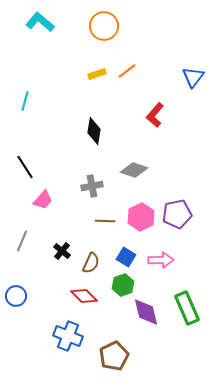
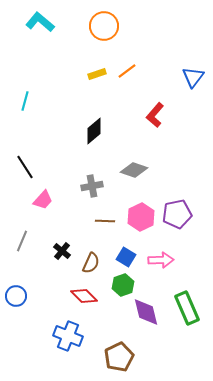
black diamond: rotated 40 degrees clockwise
brown pentagon: moved 5 px right, 1 px down
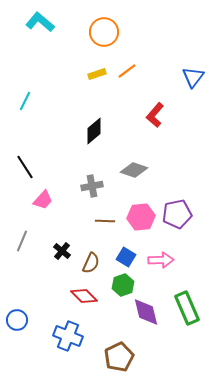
orange circle: moved 6 px down
cyan line: rotated 12 degrees clockwise
pink hexagon: rotated 20 degrees clockwise
blue circle: moved 1 px right, 24 px down
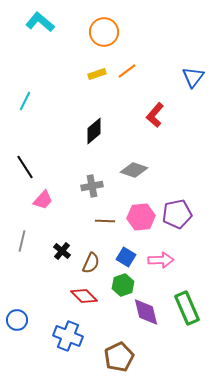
gray line: rotated 10 degrees counterclockwise
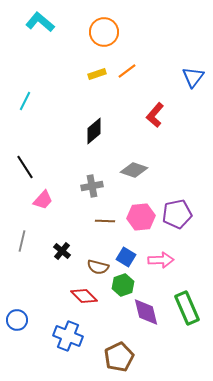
brown semicircle: moved 7 px right, 4 px down; rotated 80 degrees clockwise
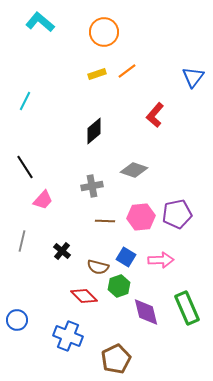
green hexagon: moved 4 px left, 1 px down
brown pentagon: moved 3 px left, 2 px down
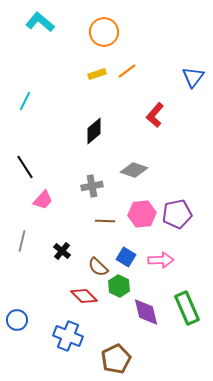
pink hexagon: moved 1 px right, 3 px up
brown semicircle: rotated 30 degrees clockwise
green hexagon: rotated 15 degrees counterclockwise
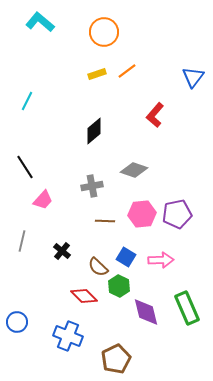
cyan line: moved 2 px right
blue circle: moved 2 px down
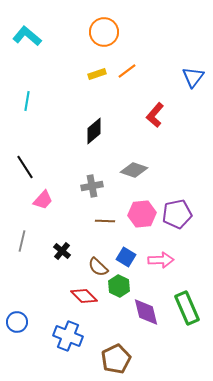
cyan L-shape: moved 13 px left, 14 px down
cyan line: rotated 18 degrees counterclockwise
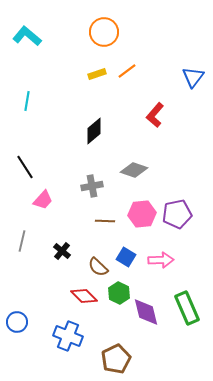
green hexagon: moved 7 px down
